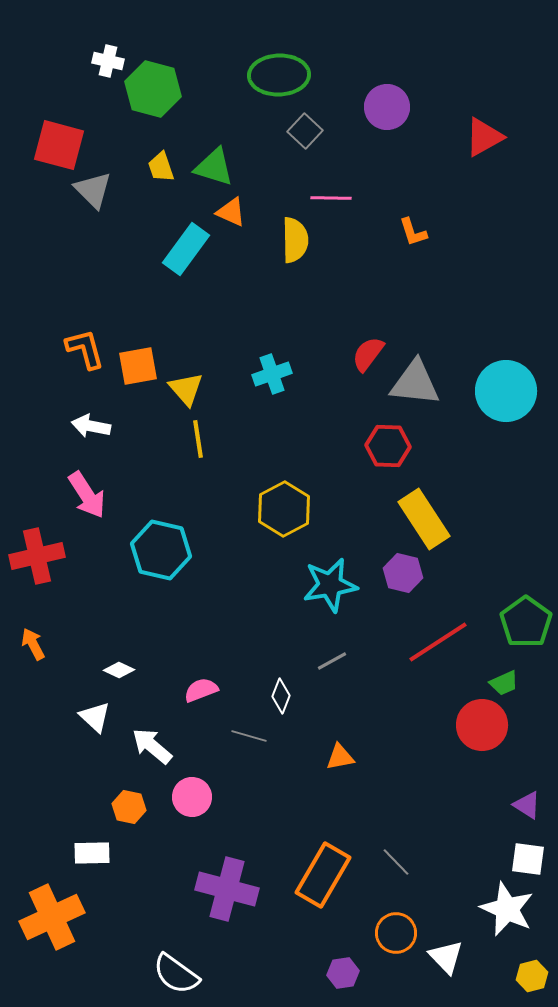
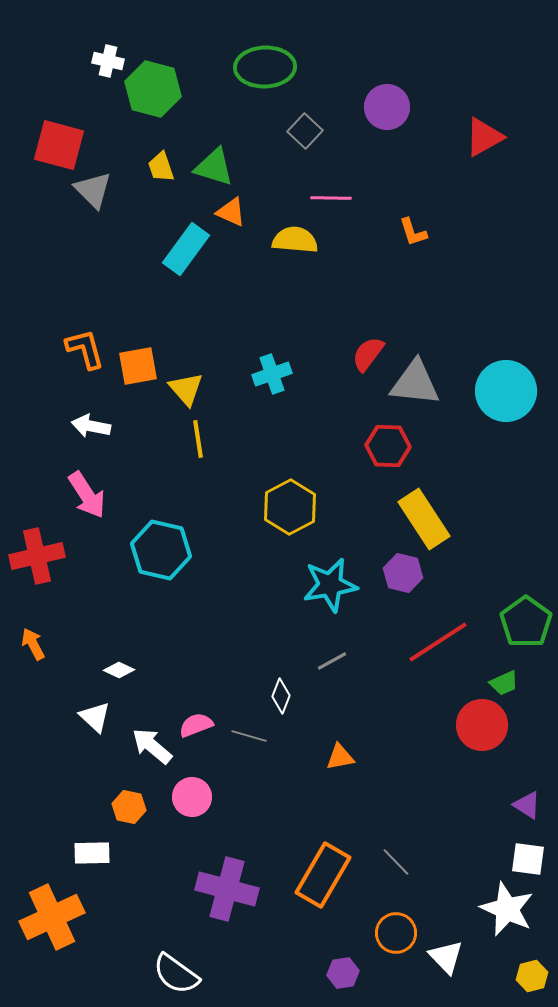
green ellipse at (279, 75): moved 14 px left, 8 px up
yellow semicircle at (295, 240): rotated 84 degrees counterclockwise
yellow hexagon at (284, 509): moved 6 px right, 2 px up
pink semicircle at (201, 690): moved 5 px left, 35 px down
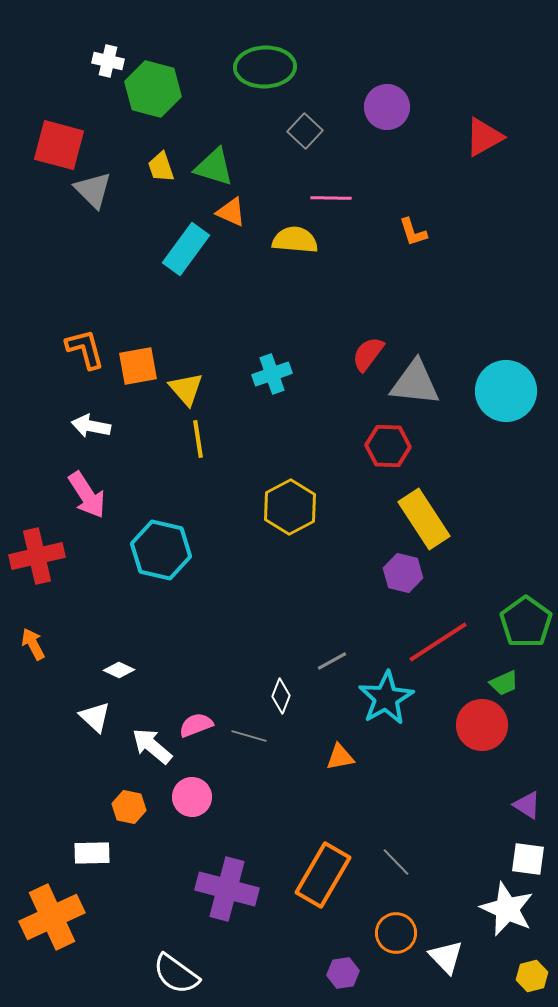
cyan star at (330, 585): moved 56 px right, 113 px down; rotated 20 degrees counterclockwise
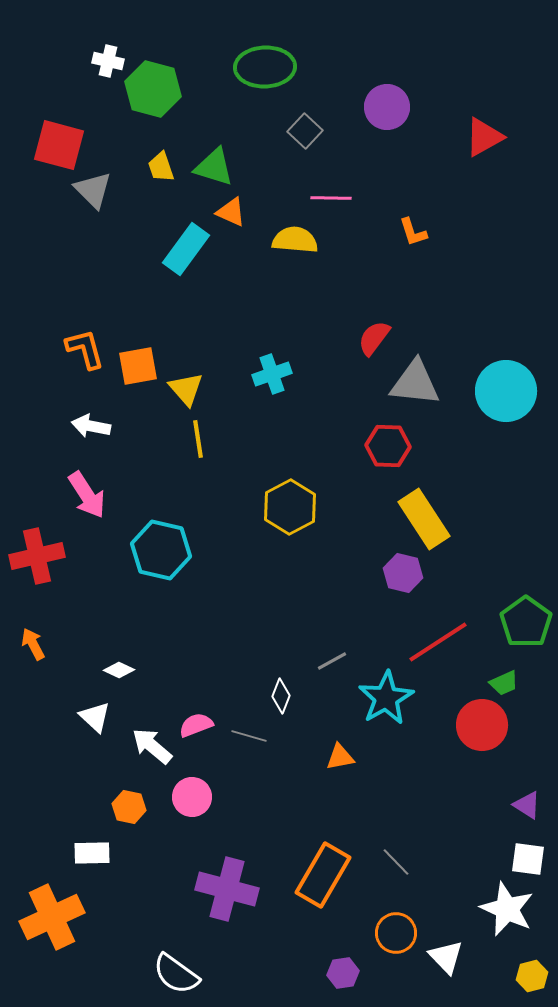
red semicircle at (368, 354): moved 6 px right, 16 px up
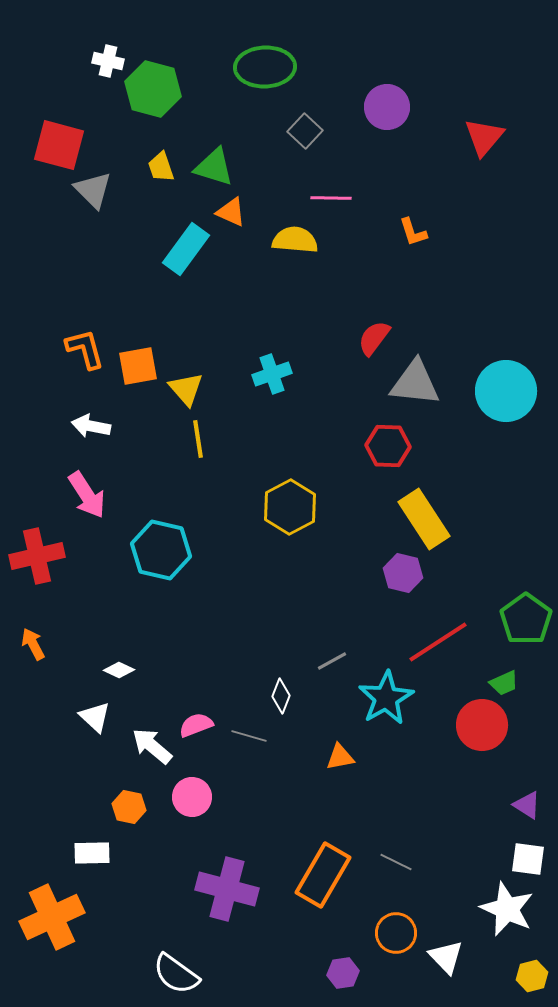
red triangle at (484, 137): rotated 21 degrees counterclockwise
green pentagon at (526, 622): moved 3 px up
gray line at (396, 862): rotated 20 degrees counterclockwise
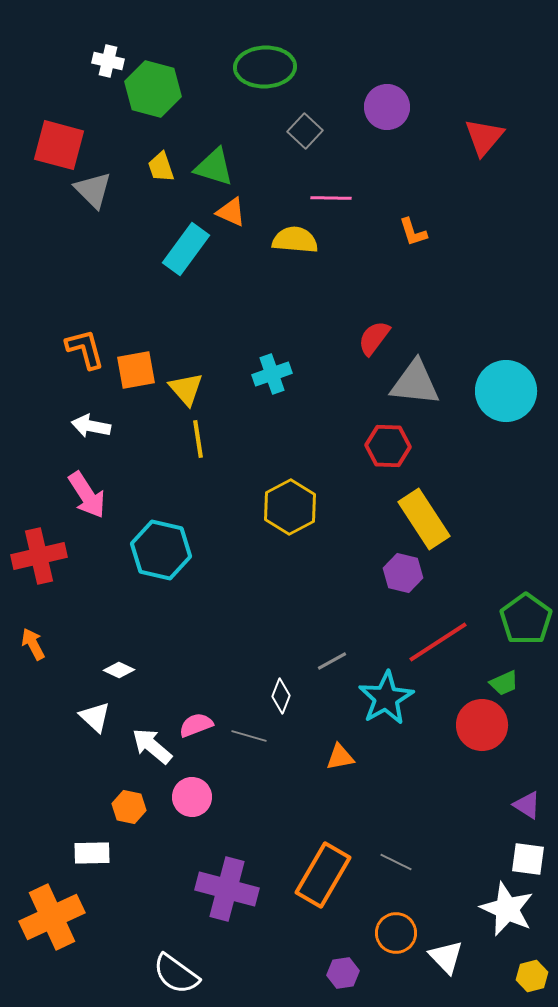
orange square at (138, 366): moved 2 px left, 4 px down
red cross at (37, 556): moved 2 px right
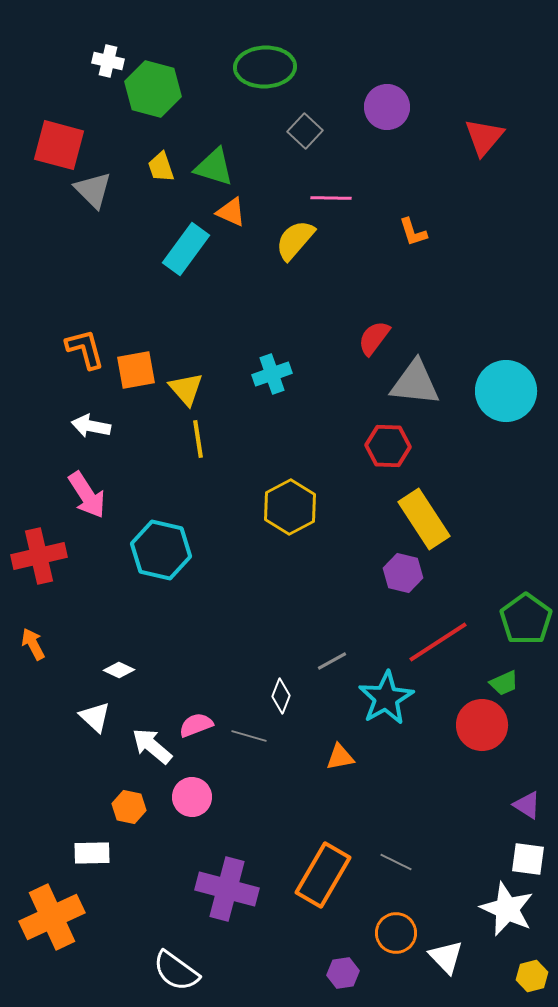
yellow semicircle at (295, 240): rotated 54 degrees counterclockwise
white semicircle at (176, 974): moved 3 px up
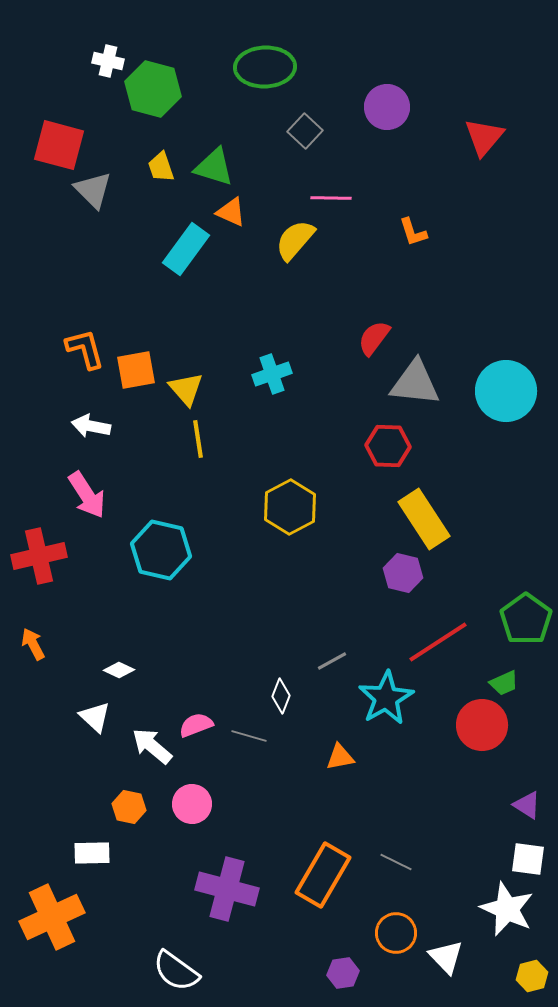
pink circle at (192, 797): moved 7 px down
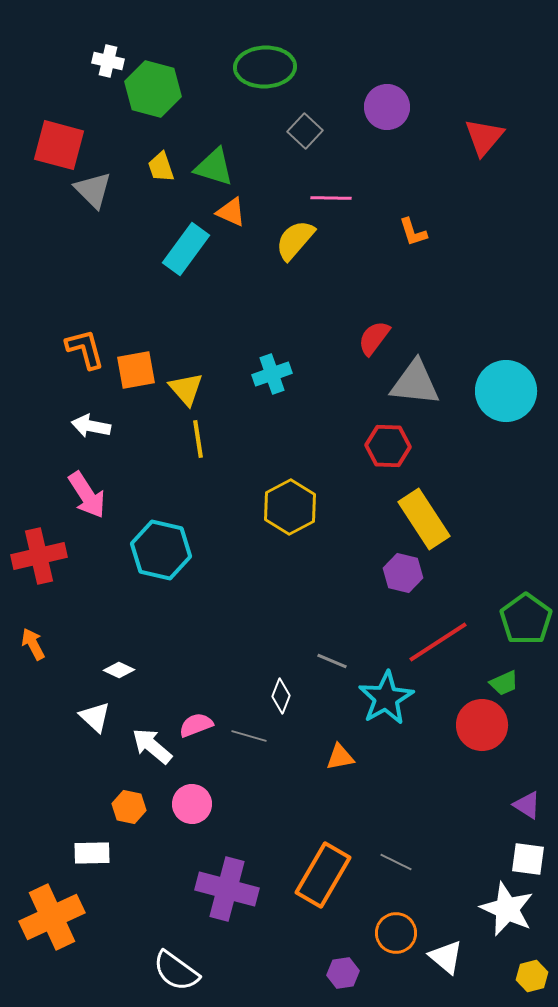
gray line at (332, 661): rotated 52 degrees clockwise
white triangle at (446, 957): rotated 6 degrees counterclockwise
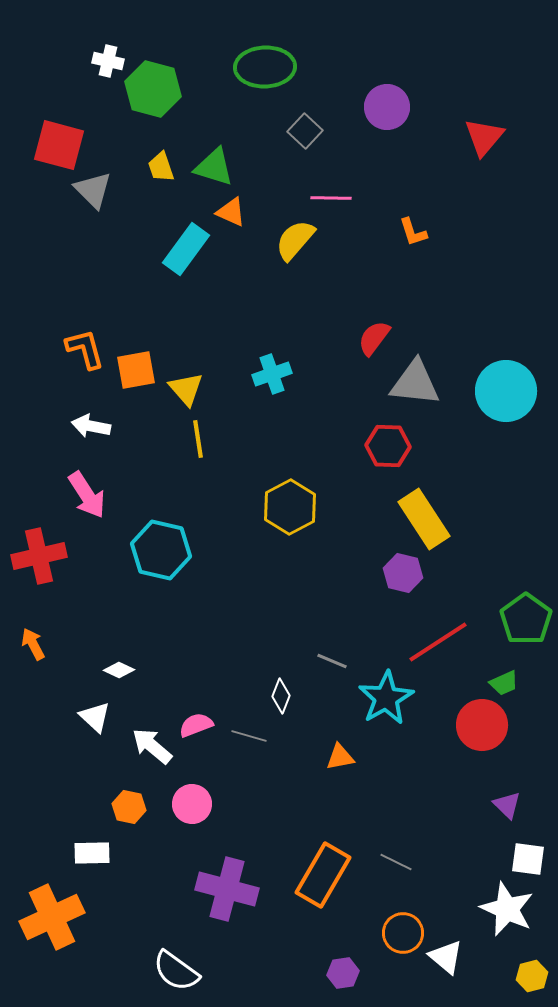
purple triangle at (527, 805): moved 20 px left; rotated 12 degrees clockwise
orange circle at (396, 933): moved 7 px right
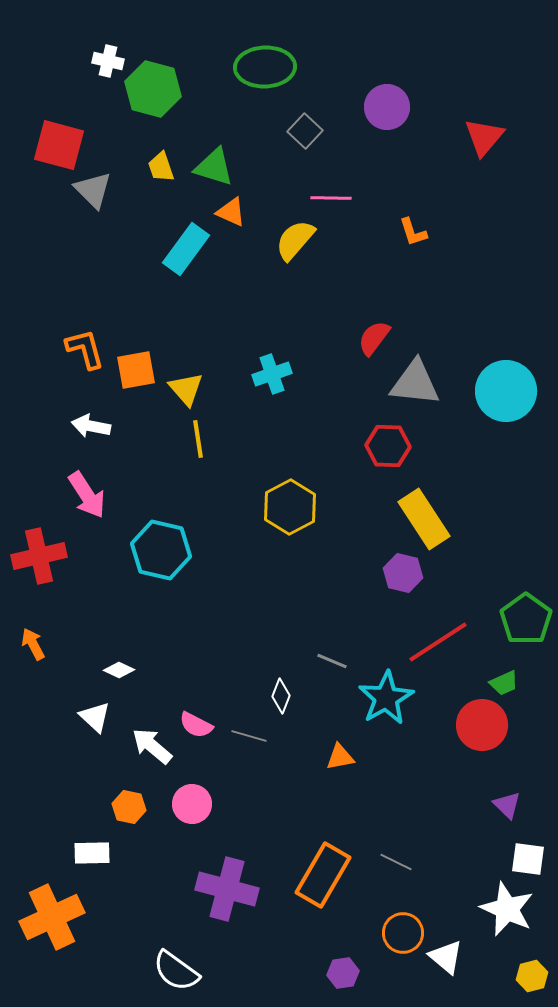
pink semicircle at (196, 725): rotated 132 degrees counterclockwise
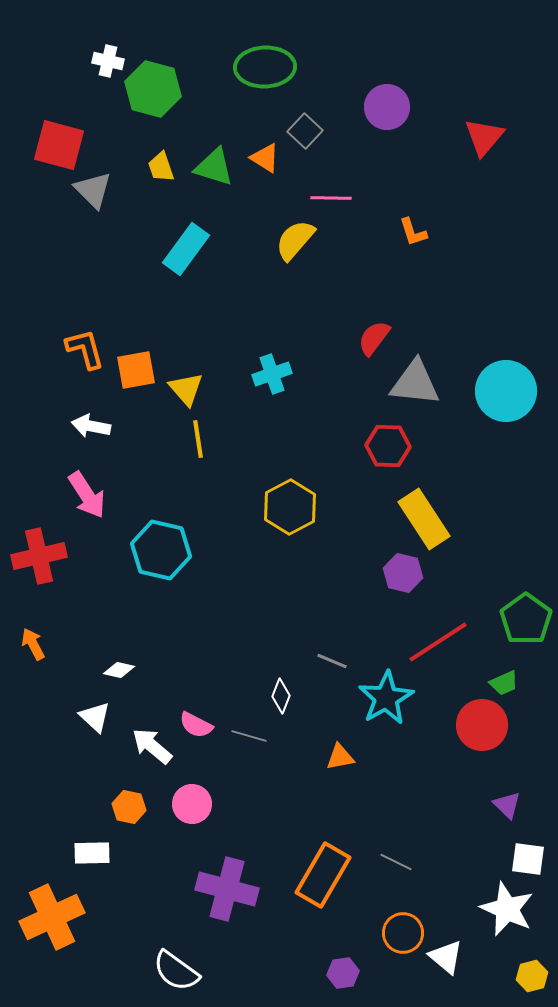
orange triangle at (231, 212): moved 34 px right, 54 px up; rotated 8 degrees clockwise
white diamond at (119, 670): rotated 12 degrees counterclockwise
